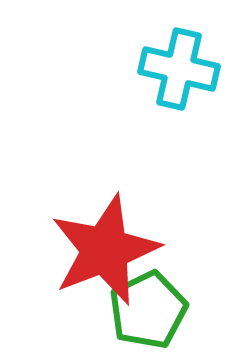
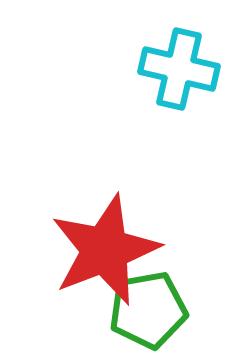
green pentagon: rotated 16 degrees clockwise
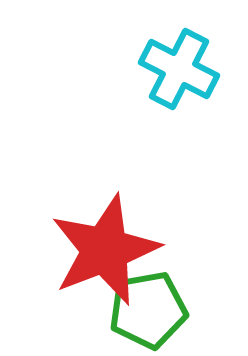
cyan cross: rotated 14 degrees clockwise
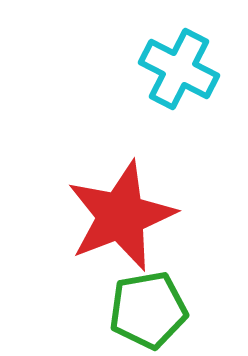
red star: moved 16 px right, 34 px up
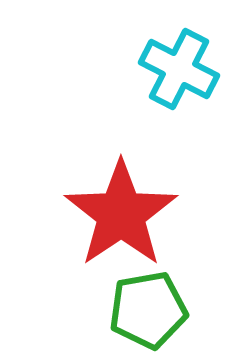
red star: moved 2 px up; rotated 13 degrees counterclockwise
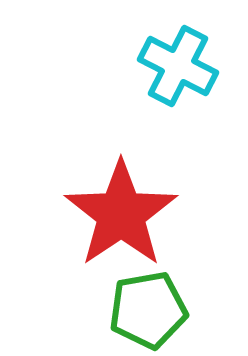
cyan cross: moved 1 px left, 3 px up
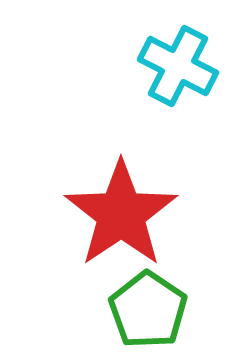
green pentagon: rotated 28 degrees counterclockwise
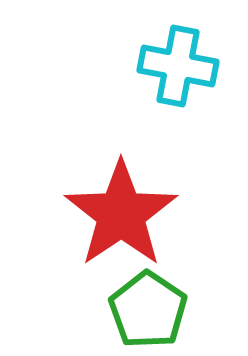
cyan cross: rotated 16 degrees counterclockwise
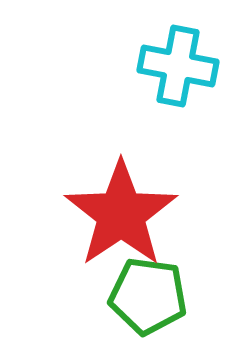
green pentagon: moved 14 px up; rotated 26 degrees counterclockwise
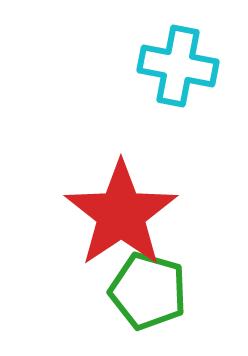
green pentagon: moved 5 px up; rotated 8 degrees clockwise
